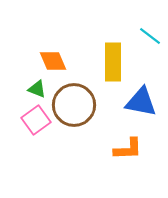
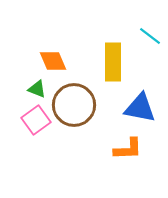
blue triangle: moved 1 px left, 6 px down
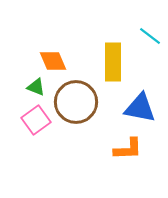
green triangle: moved 1 px left, 2 px up
brown circle: moved 2 px right, 3 px up
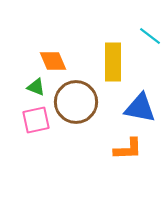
pink square: rotated 24 degrees clockwise
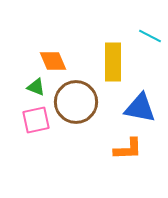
cyan line: rotated 10 degrees counterclockwise
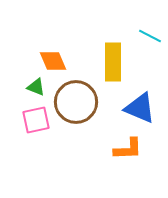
blue triangle: rotated 12 degrees clockwise
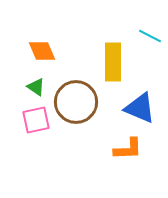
orange diamond: moved 11 px left, 10 px up
green triangle: rotated 12 degrees clockwise
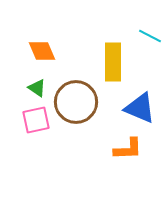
green triangle: moved 1 px right, 1 px down
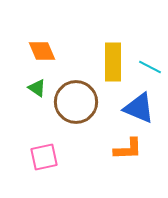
cyan line: moved 31 px down
blue triangle: moved 1 px left
pink square: moved 8 px right, 37 px down
